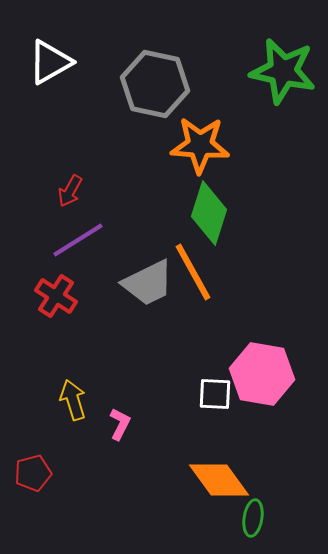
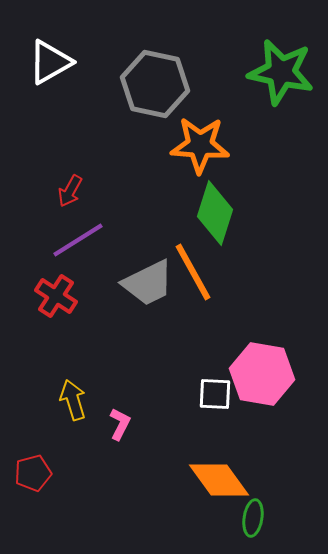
green star: moved 2 px left, 1 px down
green diamond: moved 6 px right
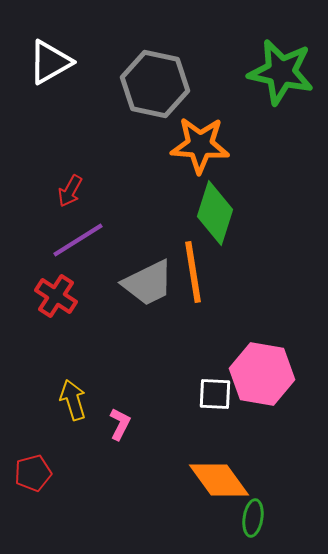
orange line: rotated 20 degrees clockwise
